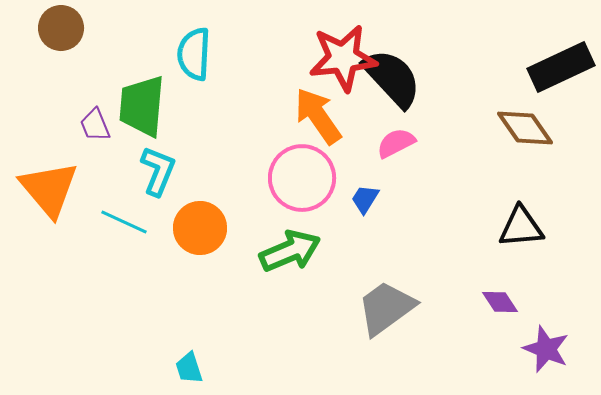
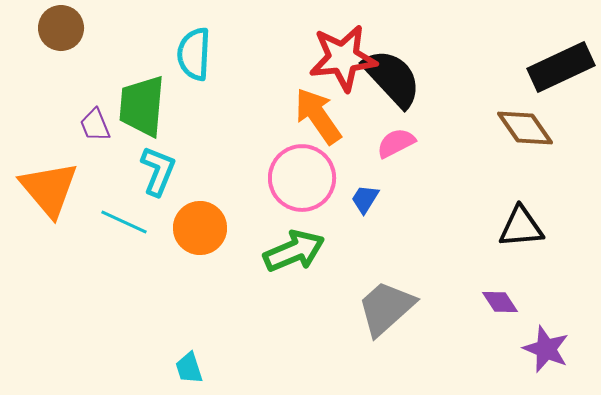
green arrow: moved 4 px right
gray trapezoid: rotated 6 degrees counterclockwise
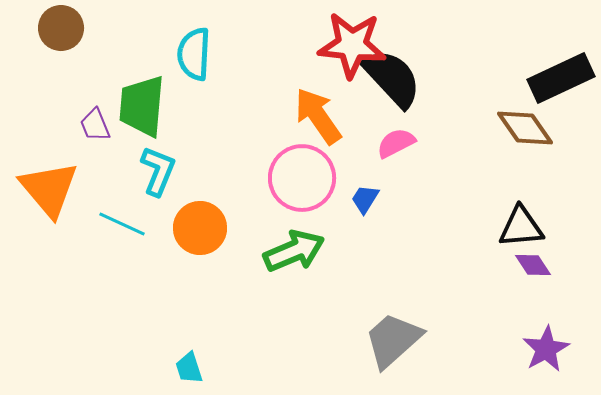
red star: moved 9 px right, 13 px up; rotated 12 degrees clockwise
black rectangle: moved 11 px down
cyan line: moved 2 px left, 2 px down
purple diamond: moved 33 px right, 37 px up
gray trapezoid: moved 7 px right, 32 px down
purple star: rotated 21 degrees clockwise
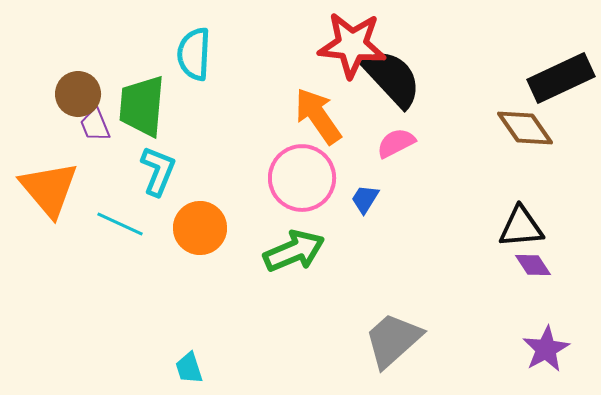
brown circle: moved 17 px right, 66 px down
cyan line: moved 2 px left
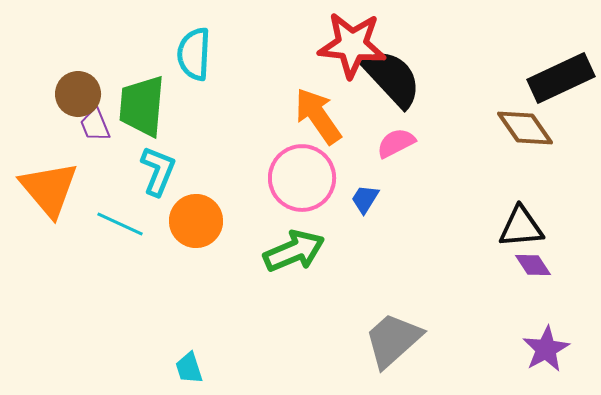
orange circle: moved 4 px left, 7 px up
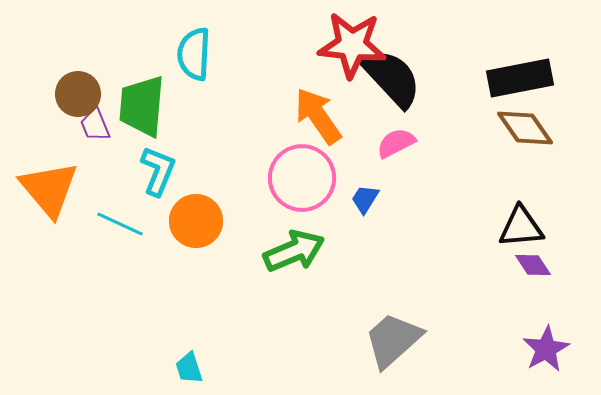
black rectangle: moved 41 px left; rotated 14 degrees clockwise
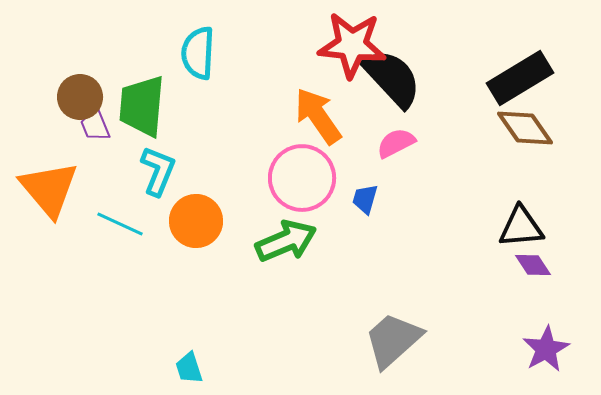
cyan semicircle: moved 4 px right, 1 px up
black rectangle: rotated 20 degrees counterclockwise
brown circle: moved 2 px right, 3 px down
blue trapezoid: rotated 16 degrees counterclockwise
green arrow: moved 8 px left, 10 px up
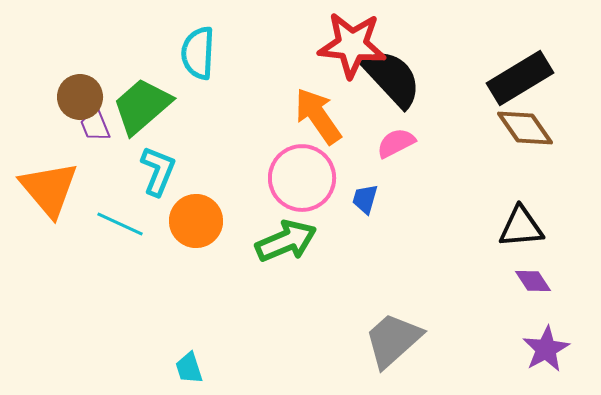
green trapezoid: rotated 44 degrees clockwise
purple diamond: moved 16 px down
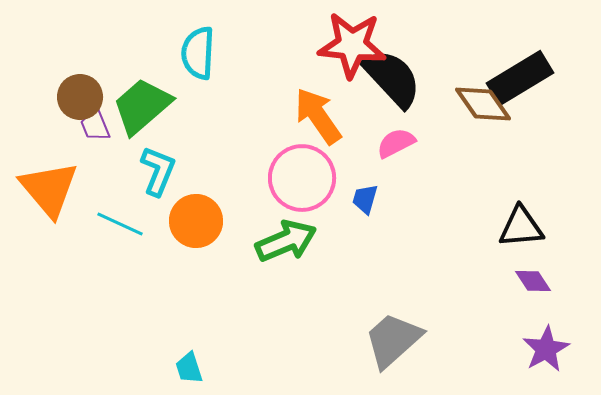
brown diamond: moved 42 px left, 24 px up
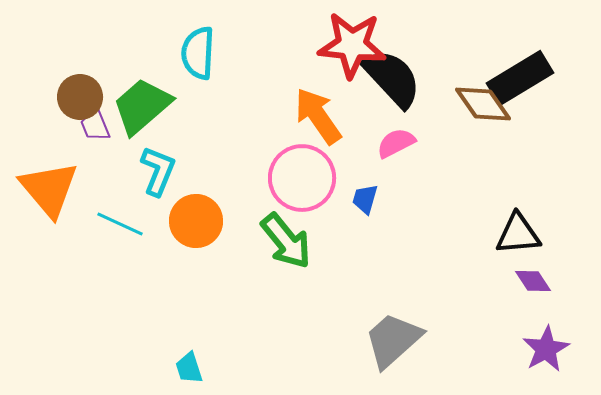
black triangle: moved 3 px left, 7 px down
green arrow: rotated 74 degrees clockwise
